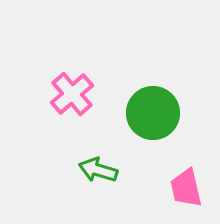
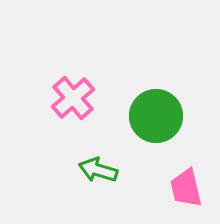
pink cross: moved 1 px right, 4 px down
green circle: moved 3 px right, 3 px down
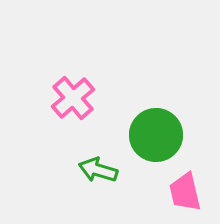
green circle: moved 19 px down
pink trapezoid: moved 1 px left, 4 px down
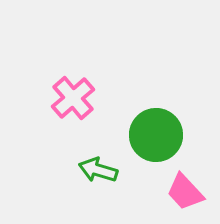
pink trapezoid: rotated 30 degrees counterclockwise
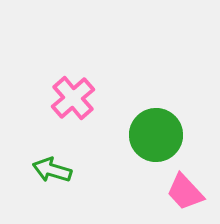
green arrow: moved 46 px left
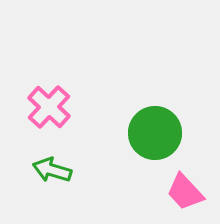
pink cross: moved 24 px left, 9 px down; rotated 6 degrees counterclockwise
green circle: moved 1 px left, 2 px up
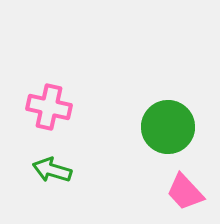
pink cross: rotated 30 degrees counterclockwise
green circle: moved 13 px right, 6 px up
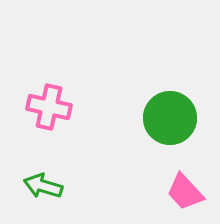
green circle: moved 2 px right, 9 px up
green arrow: moved 9 px left, 16 px down
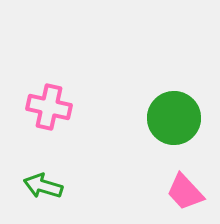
green circle: moved 4 px right
